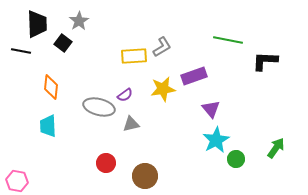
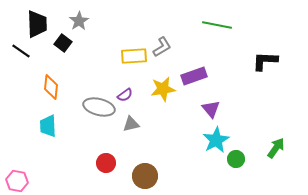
green line: moved 11 px left, 15 px up
black line: rotated 24 degrees clockwise
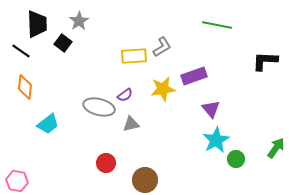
orange diamond: moved 26 px left
cyan trapezoid: moved 2 px up; rotated 125 degrees counterclockwise
brown circle: moved 4 px down
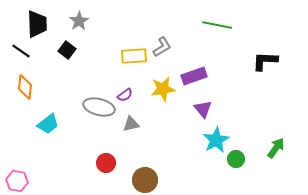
black square: moved 4 px right, 7 px down
purple triangle: moved 8 px left
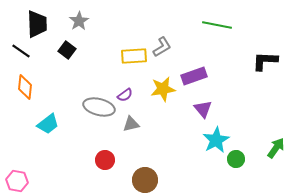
red circle: moved 1 px left, 3 px up
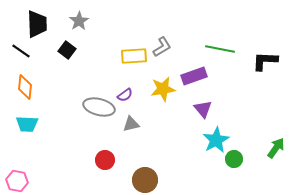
green line: moved 3 px right, 24 px down
cyan trapezoid: moved 21 px left; rotated 40 degrees clockwise
green circle: moved 2 px left
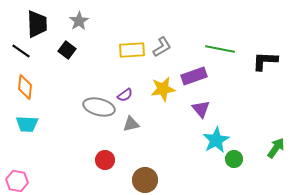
yellow rectangle: moved 2 px left, 6 px up
purple triangle: moved 2 px left
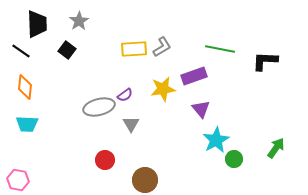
yellow rectangle: moved 2 px right, 1 px up
gray ellipse: rotated 28 degrees counterclockwise
gray triangle: rotated 48 degrees counterclockwise
pink hexagon: moved 1 px right, 1 px up
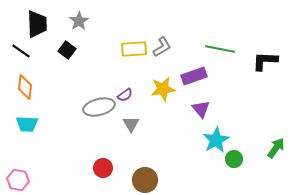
red circle: moved 2 px left, 8 px down
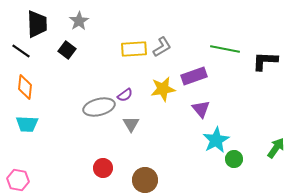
green line: moved 5 px right
